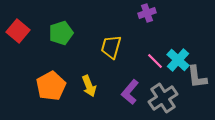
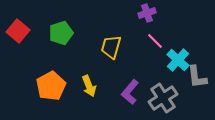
pink line: moved 20 px up
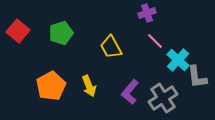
yellow trapezoid: rotated 45 degrees counterclockwise
